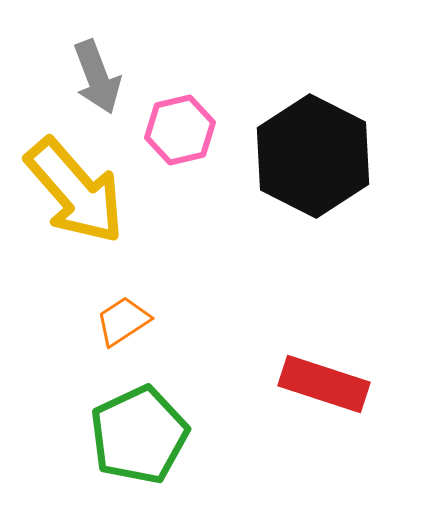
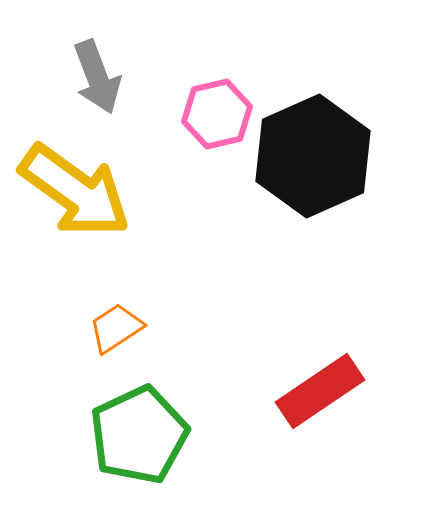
pink hexagon: moved 37 px right, 16 px up
black hexagon: rotated 9 degrees clockwise
yellow arrow: rotated 13 degrees counterclockwise
orange trapezoid: moved 7 px left, 7 px down
red rectangle: moved 4 px left, 7 px down; rotated 52 degrees counterclockwise
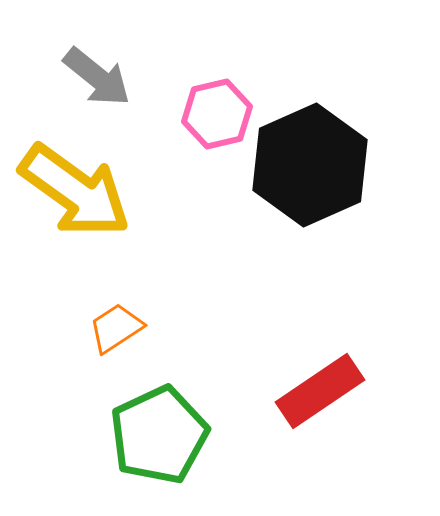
gray arrow: rotated 30 degrees counterclockwise
black hexagon: moved 3 px left, 9 px down
green pentagon: moved 20 px right
